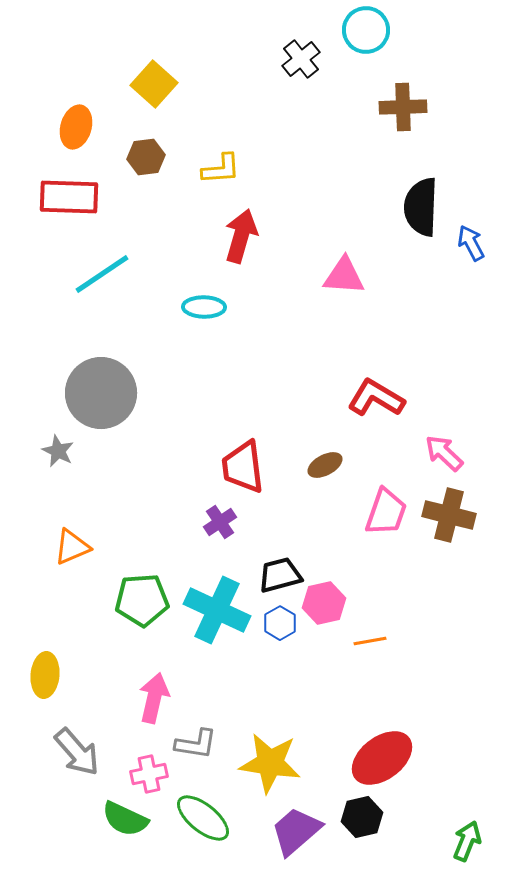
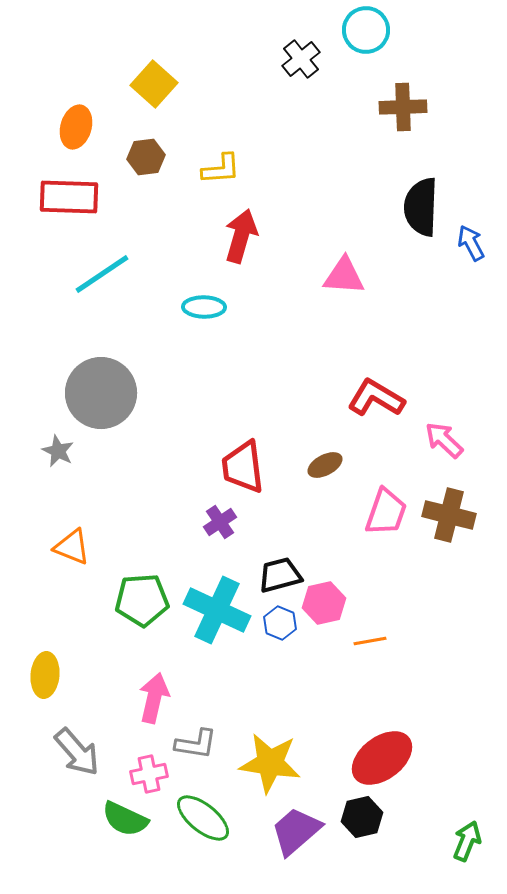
pink arrow at (444, 453): moved 13 px up
orange triangle at (72, 547): rotated 45 degrees clockwise
blue hexagon at (280, 623): rotated 8 degrees counterclockwise
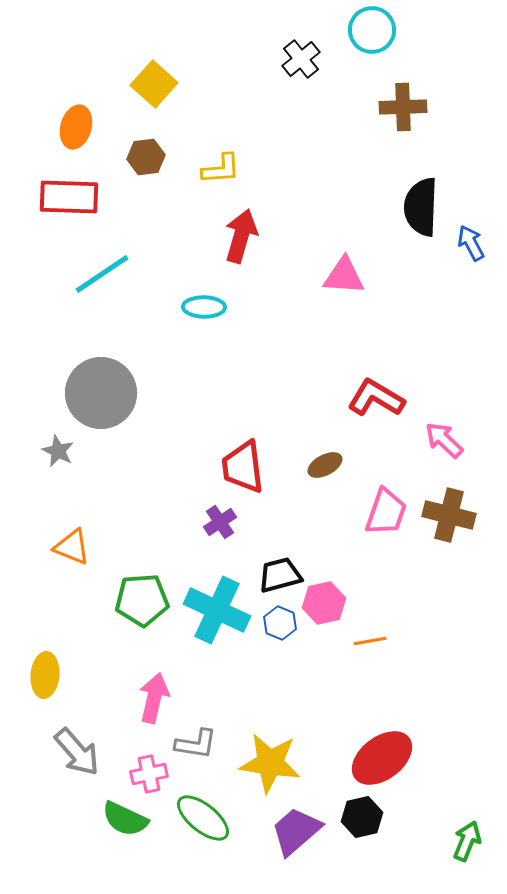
cyan circle at (366, 30): moved 6 px right
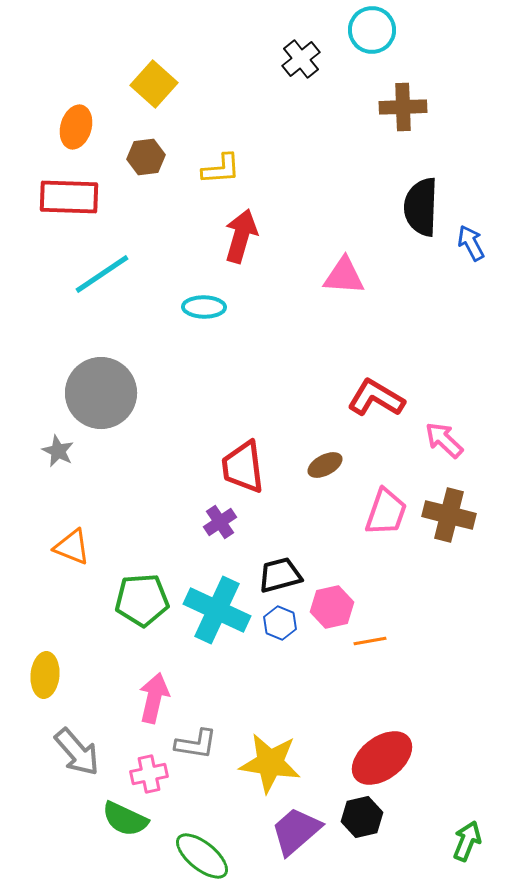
pink hexagon at (324, 603): moved 8 px right, 4 px down
green ellipse at (203, 818): moved 1 px left, 38 px down
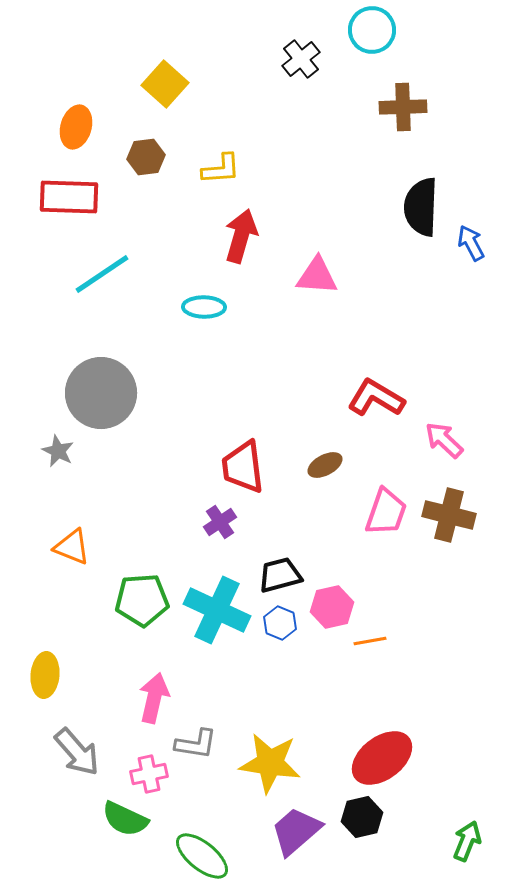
yellow square at (154, 84): moved 11 px right
pink triangle at (344, 276): moved 27 px left
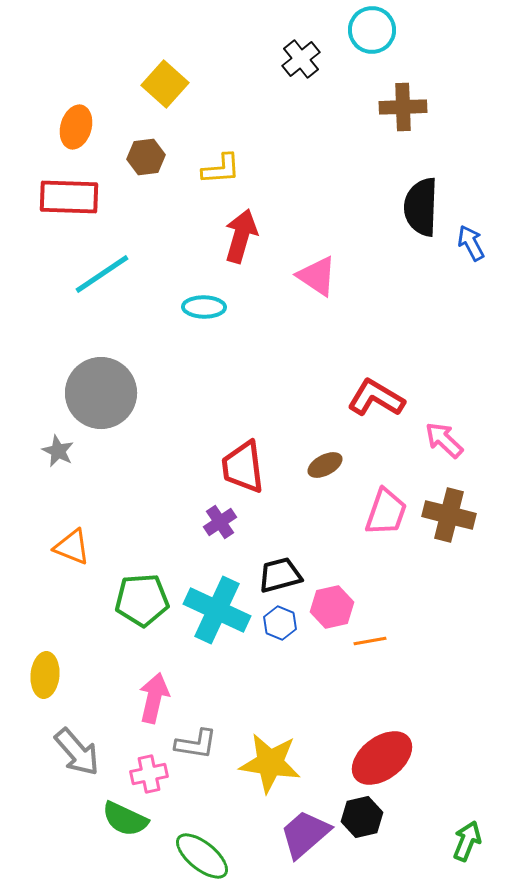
pink triangle at (317, 276): rotated 30 degrees clockwise
purple trapezoid at (296, 831): moved 9 px right, 3 px down
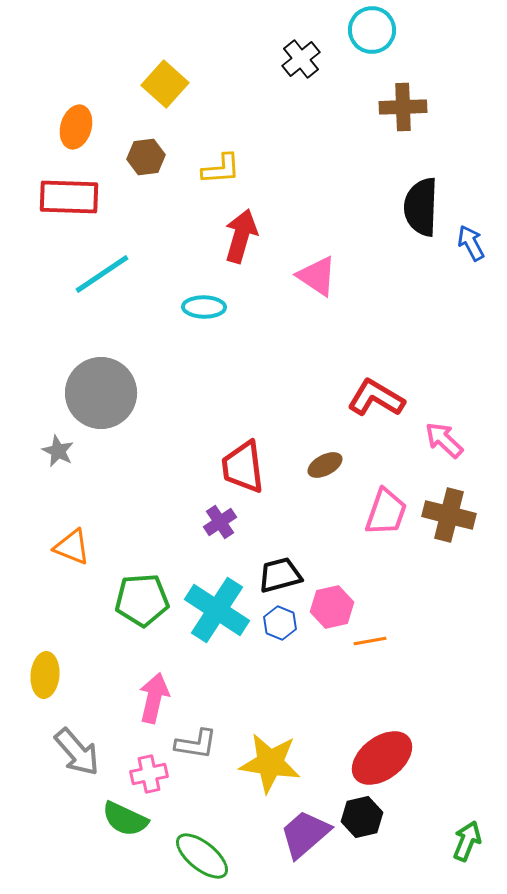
cyan cross at (217, 610): rotated 8 degrees clockwise
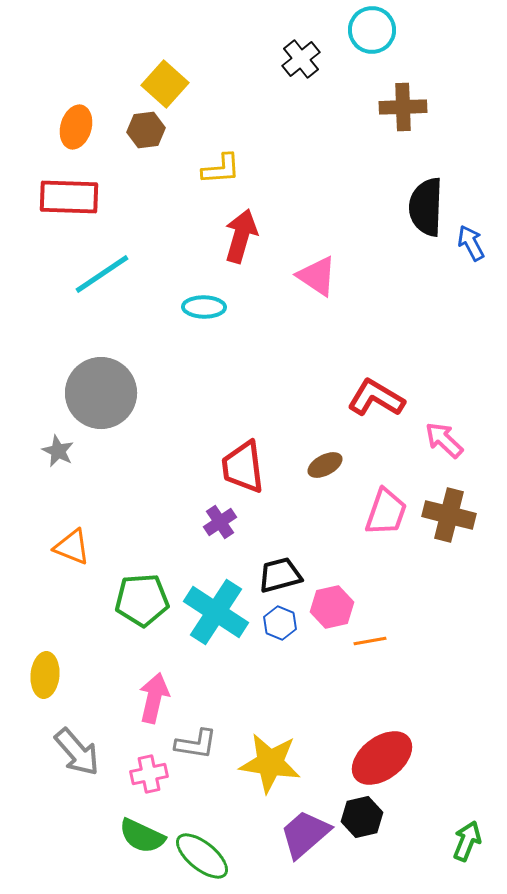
brown hexagon at (146, 157): moved 27 px up
black semicircle at (421, 207): moved 5 px right
cyan cross at (217, 610): moved 1 px left, 2 px down
green semicircle at (125, 819): moved 17 px right, 17 px down
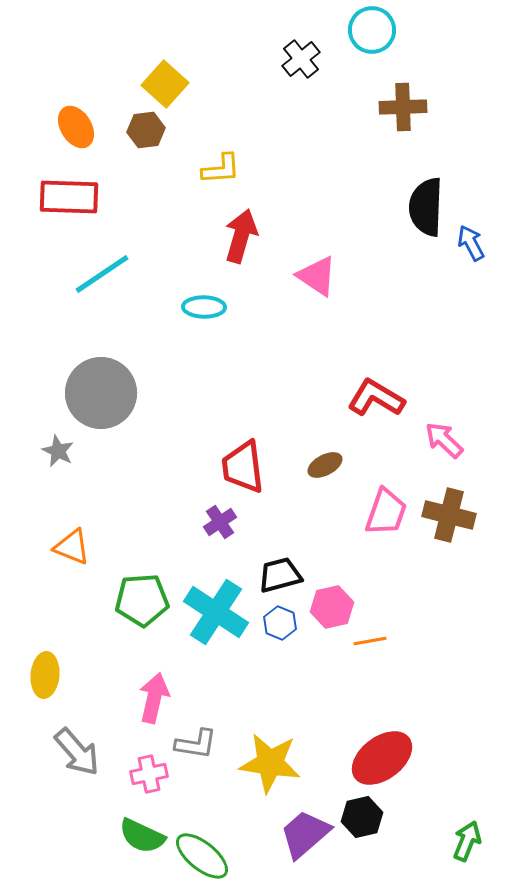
orange ellipse at (76, 127): rotated 48 degrees counterclockwise
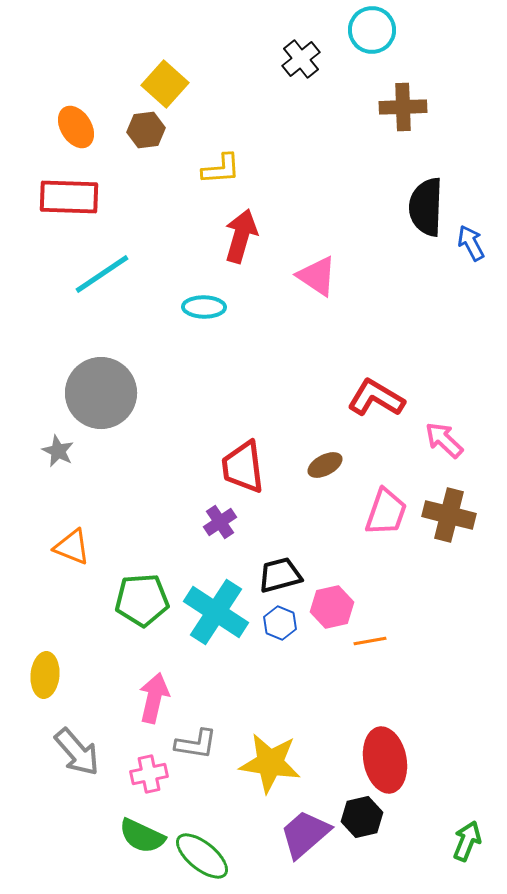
red ellipse at (382, 758): moved 3 px right, 2 px down; rotated 64 degrees counterclockwise
